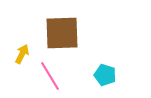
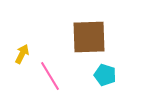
brown square: moved 27 px right, 4 px down
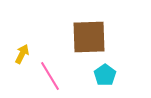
cyan pentagon: rotated 20 degrees clockwise
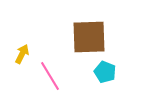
cyan pentagon: moved 3 px up; rotated 15 degrees counterclockwise
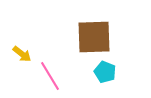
brown square: moved 5 px right
yellow arrow: rotated 102 degrees clockwise
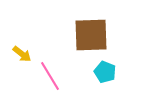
brown square: moved 3 px left, 2 px up
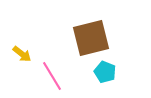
brown square: moved 3 px down; rotated 12 degrees counterclockwise
pink line: moved 2 px right
